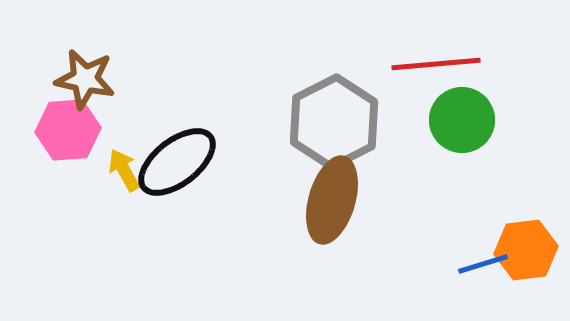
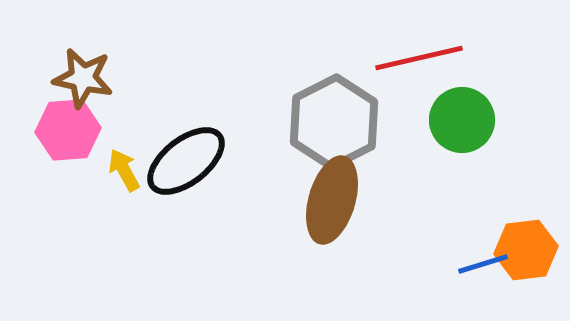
red line: moved 17 px left, 6 px up; rotated 8 degrees counterclockwise
brown star: moved 2 px left, 1 px up
black ellipse: moved 9 px right, 1 px up
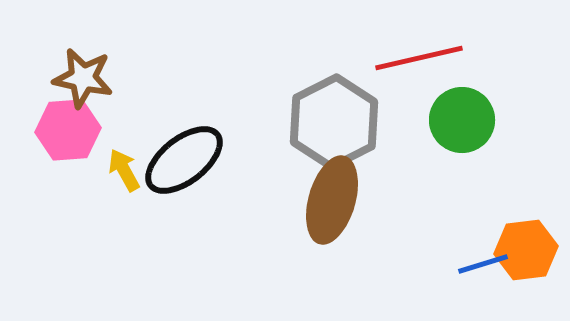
black ellipse: moved 2 px left, 1 px up
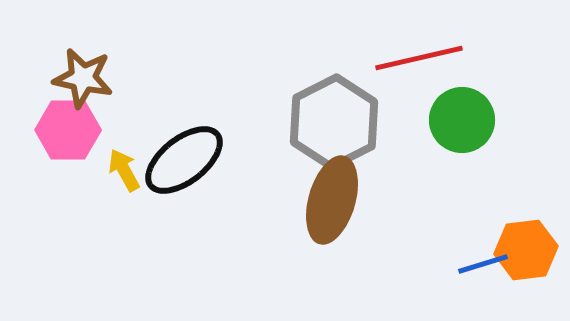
pink hexagon: rotated 4 degrees clockwise
